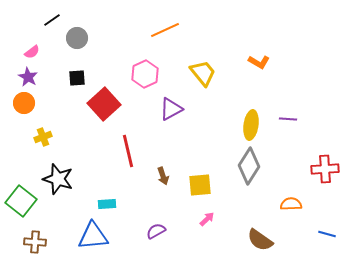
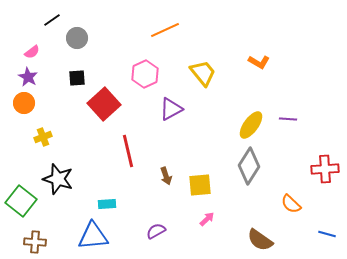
yellow ellipse: rotated 28 degrees clockwise
brown arrow: moved 3 px right
orange semicircle: rotated 135 degrees counterclockwise
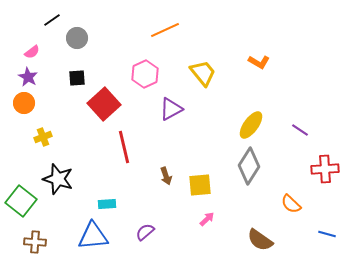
purple line: moved 12 px right, 11 px down; rotated 30 degrees clockwise
red line: moved 4 px left, 4 px up
purple semicircle: moved 11 px left, 1 px down; rotated 12 degrees counterclockwise
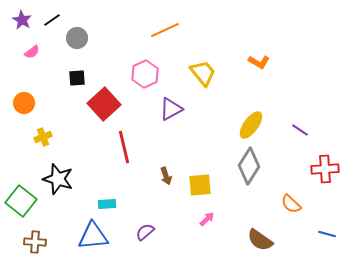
purple star: moved 6 px left, 57 px up
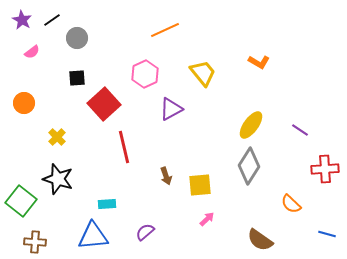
yellow cross: moved 14 px right; rotated 24 degrees counterclockwise
